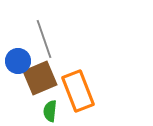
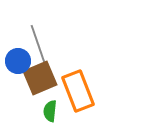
gray line: moved 6 px left, 5 px down
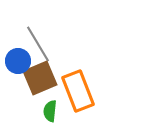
gray line: rotated 12 degrees counterclockwise
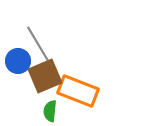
brown square: moved 5 px right, 2 px up
orange rectangle: rotated 48 degrees counterclockwise
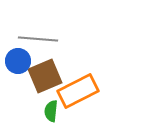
gray line: moved 5 px up; rotated 54 degrees counterclockwise
orange rectangle: rotated 48 degrees counterclockwise
green semicircle: moved 1 px right
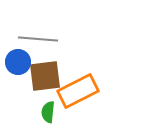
blue circle: moved 1 px down
brown square: rotated 16 degrees clockwise
green semicircle: moved 3 px left, 1 px down
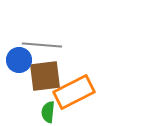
gray line: moved 4 px right, 6 px down
blue circle: moved 1 px right, 2 px up
orange rectangle: moved 4 px left, 1 px down
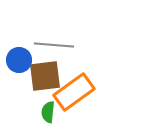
gray line: moved 12 px right
orange rectangle: rotated 9 degrees counterclockwise
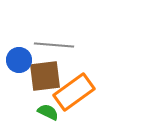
green semicircle: rotated 110 degrees clockwise
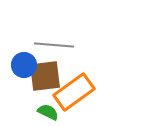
blue circle: moved 5 px right, 5 px down
